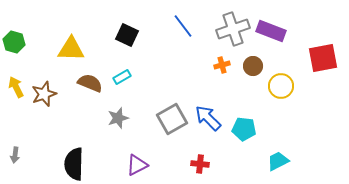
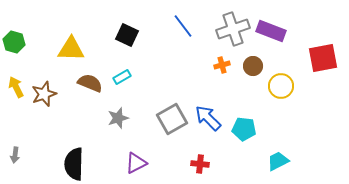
purple triangle: moved 1 px left, 2 px up
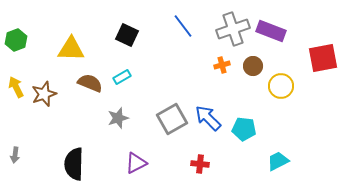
green hexagon: moved 2 px right, 2 px up; rotated 25 degrees clockwise
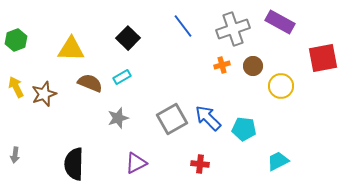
purple rectangle: moved 9 px right, 9 px up; rotated 8 degrees clockwise
black square: moved 1 px right, 3 px down; rotated 20 degrees clockwise
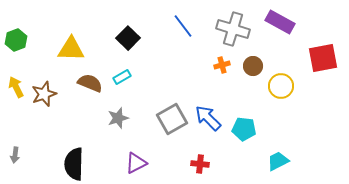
gray cross: rotated 36 degrees clockwise
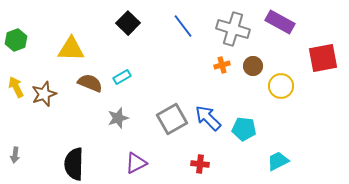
black square: moved 15 px up
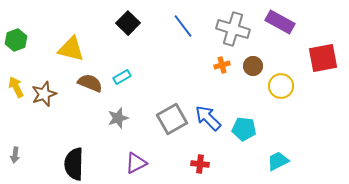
yellow triangle: rotated 12 degrees clockwise
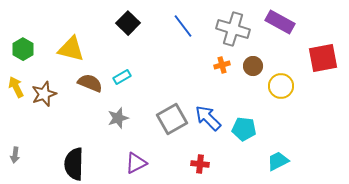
green hexagon: moved 7 px right, 9 px down; rotated 10 degrees counterclockwise
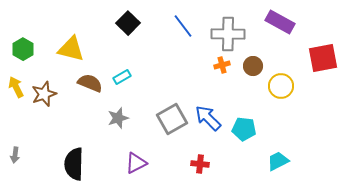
gray cross: moved 5 px left, 5 px down; rotated 16 degrees counterclockwise
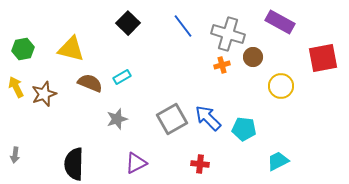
gray cross: rotated 16 degrees clockwise
green hexagon: rotated 20 degrees clockwise
brown circle: moved 9 px up
gray star: moved 1 px left, 1 px down
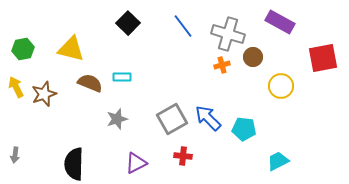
cyan rectangle: rotated 30 degrees clockwise
red cross: moved 17 px left, 8 px up
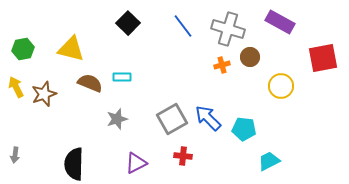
gray cross: moved 5 px up
brown circle: moved 3 px left
cyan trapezoid: moved 9 px left
